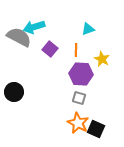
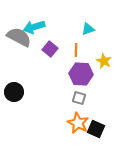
yellow star: moved 2 px right, 2 px down
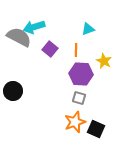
black circle: moved 1 px left, 1 px up
orange star: moved 3 px left, 1 px up; rotated 25 degrees clockwise
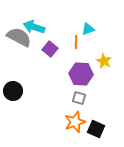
cyan arrow: rotated 35 degrees clockwise
orange line: moved 8 px up
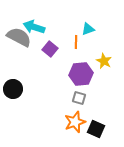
purple hexagon: rotated 10 degrees counterclockwise
black circle: moved 2 px up
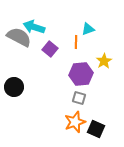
yellow star: rotated 14 degrees clockwise
black circle: moved 1 px right, 2 px up
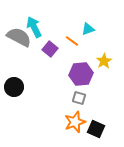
cyan arrow: rotated 45 degrees clockwise
orange line: moved 4 px left, 1 px up; rotated 56 degrees counterclockwise
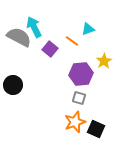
black circle: moved 1 px left, 2 px up
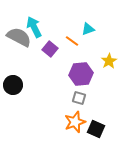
yellow star: moved 5 px right
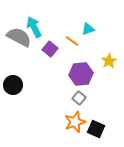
gray square: rotated 24 degrees clockwise
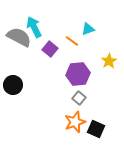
purple hexagon: moved 3 px left
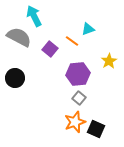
cyan arrow: moved 11 px up
black circle: moved 2 px right, 7 px up
